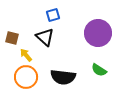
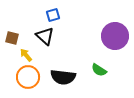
purple circle: moved 17 px right, 3 px down
black triangle: moved 1 px up
orange circle: moved 2 px right
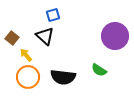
brown square: rotated 24 degrees clockwise
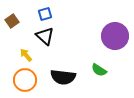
blue square: moved 8 px left, 1 px up
brown square: moved 17 px up; rotated 16 degrees clockwise
orange circle: moved 3 px left, 3 px down
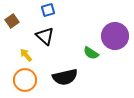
blue square: moved 3 px right, 4 px up
green semicircle: moved 8 px left, 17 px up
black semicircle: moved 2 px right; rotated 20 degrees counterclockwise
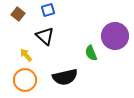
brown square: moved 6 px right, 7 px up; rotated 16 degrees counterclockwise
green semicircle: rotated 35 degrees clockwise
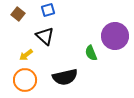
yellow arrow: rotated 88 degrees counterclockwise
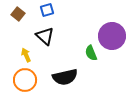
blue square: moved 1 px left
purple circle: moved 3 px left
yellow arrow: rotated 104 degrees clockwise
